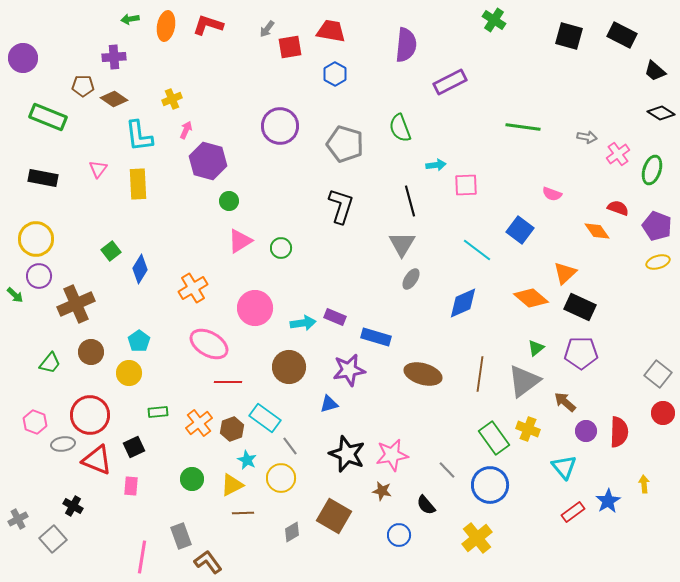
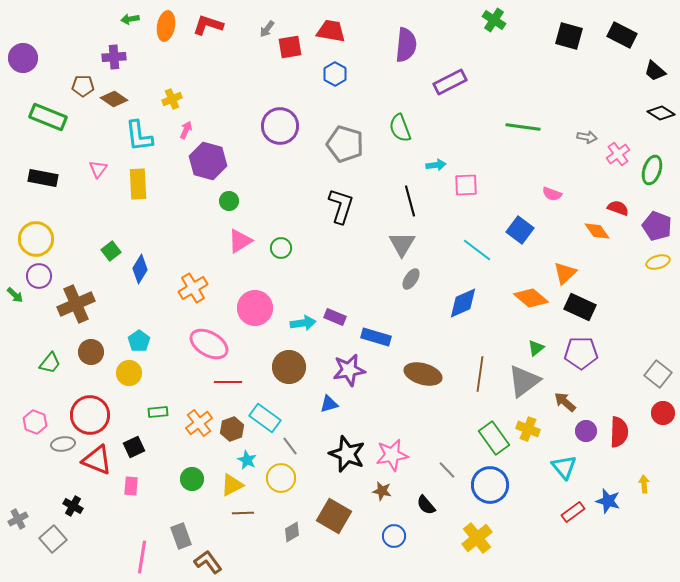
blue star at (608, 501): rotated 25 degrees counterclockwise
blue circle at (399, 535): moved 5 px left, 1 px down
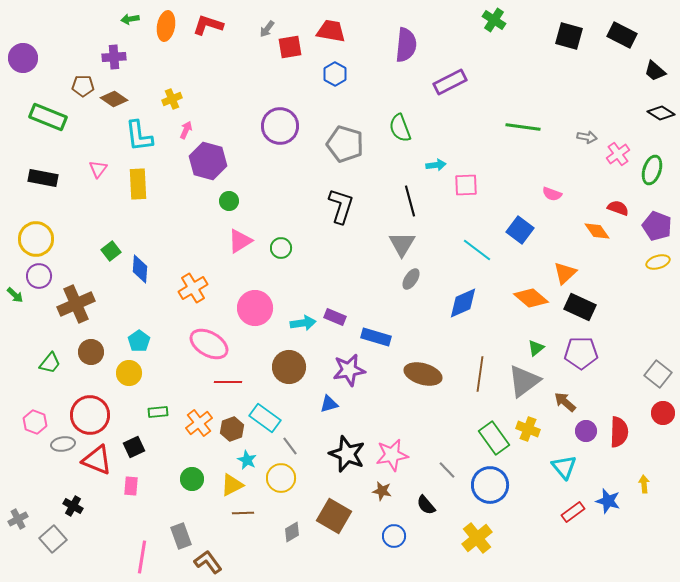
blue diamond at (140, 269): rotated 28 degrees counterclockwise
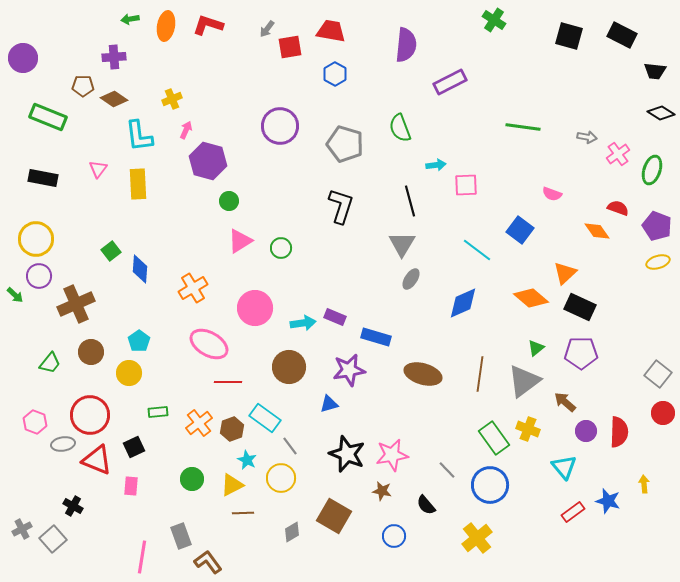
black trapezoid at (655, 71): rotated 35 degrees counterclockwise
gray cross at (18, 519): moved 4 px right, 10 px down
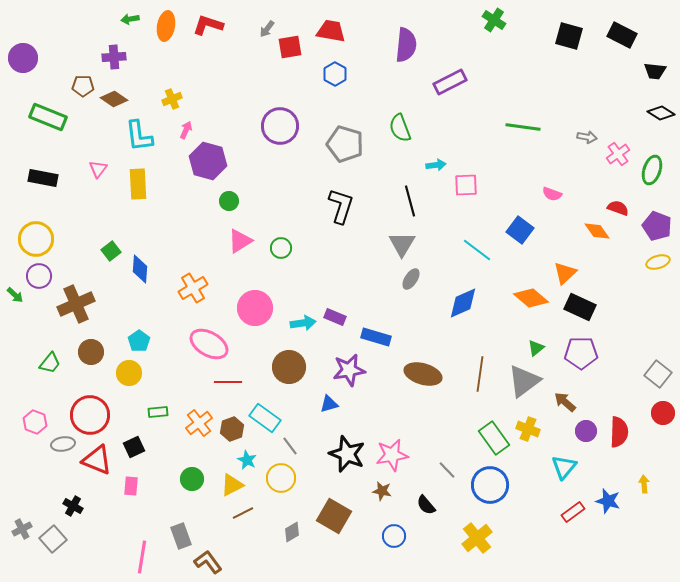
cyan triangle at (564, 467): rotated 20 degrees clockwise
brown line at (243, 513): rotated 25 degrees counterclockwise
